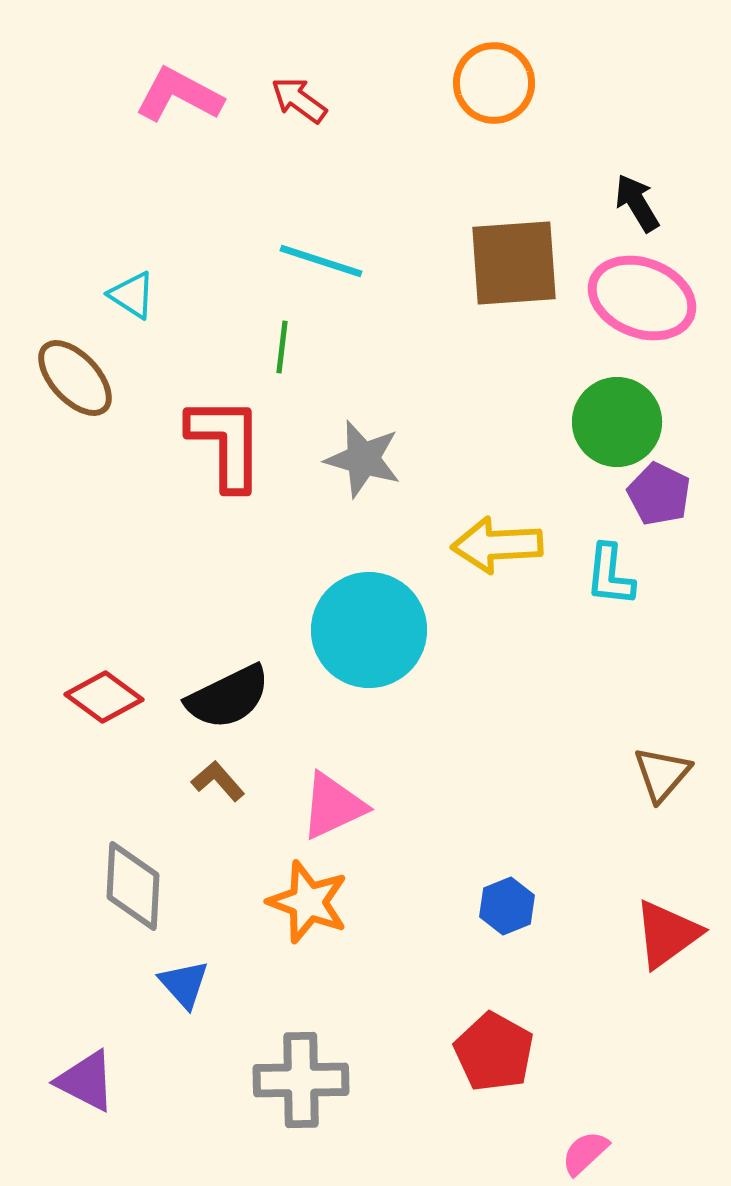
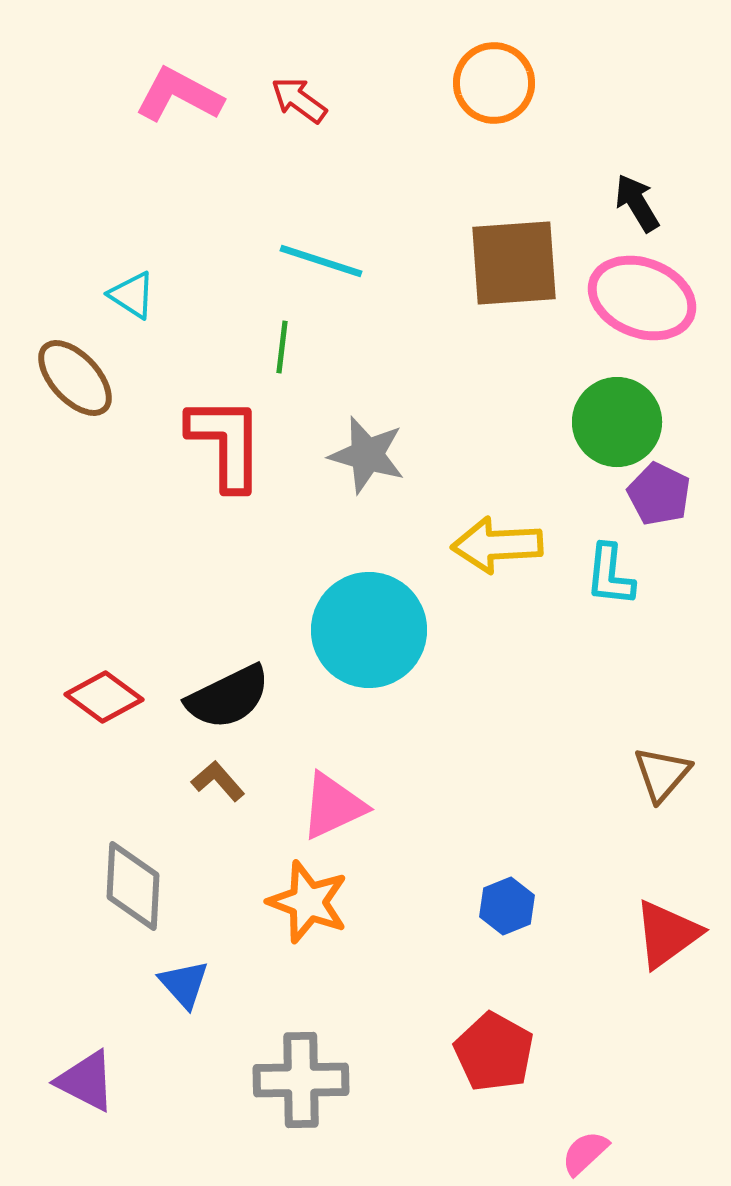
gray star: moved 4 px right, 4 px up
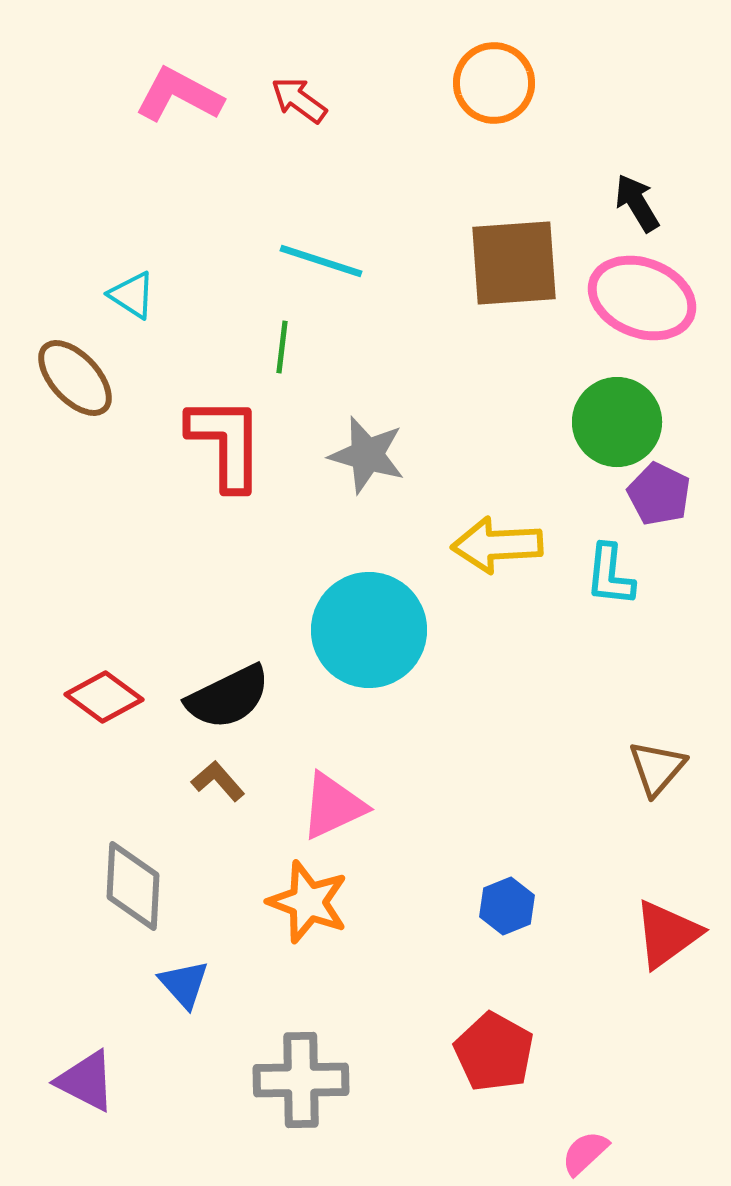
brown triangle: moved 5 px left, 6 px up
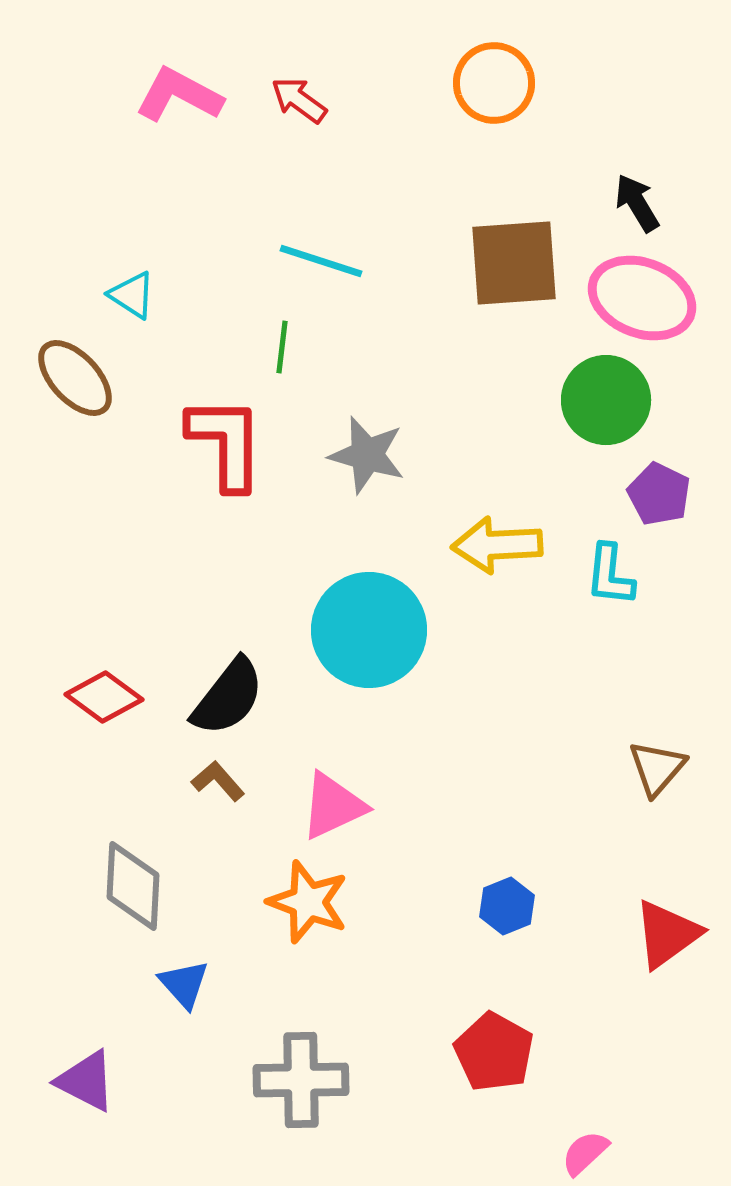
green circle: moved 11 px left, 22 px up
black semicircle: rotated 26 degrees counterclockwise
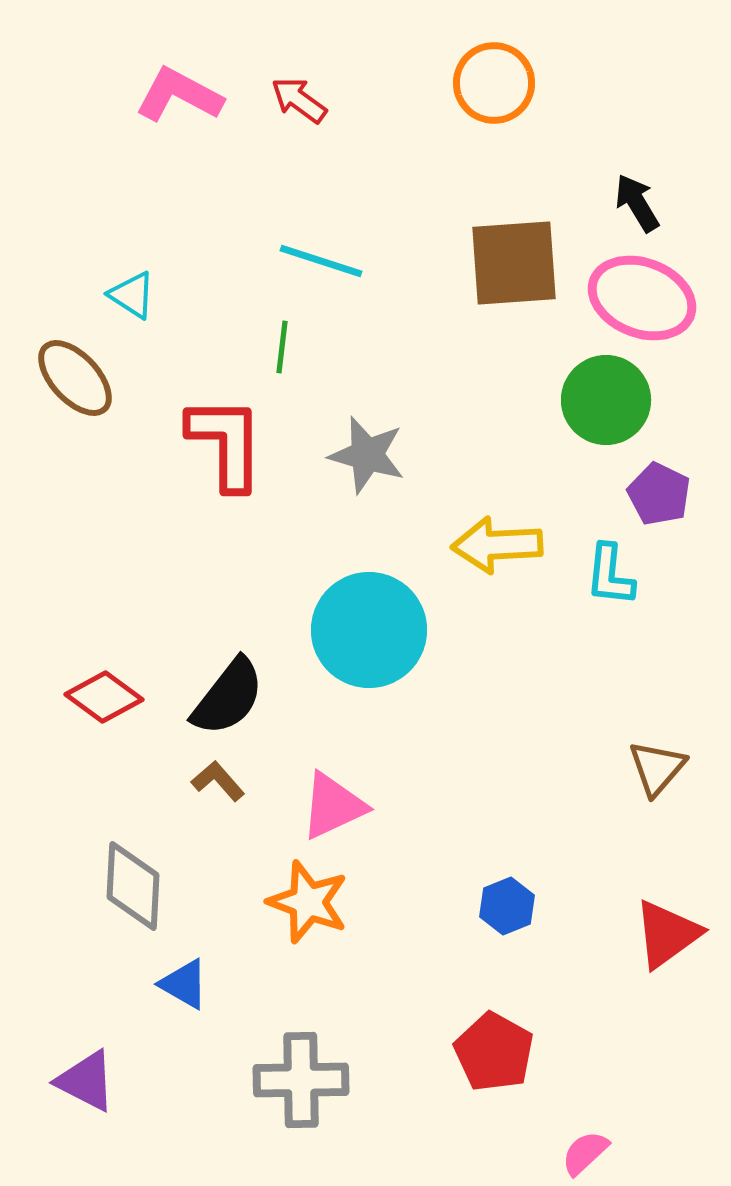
blue triangle: rotated 18 degrees counterclockwise
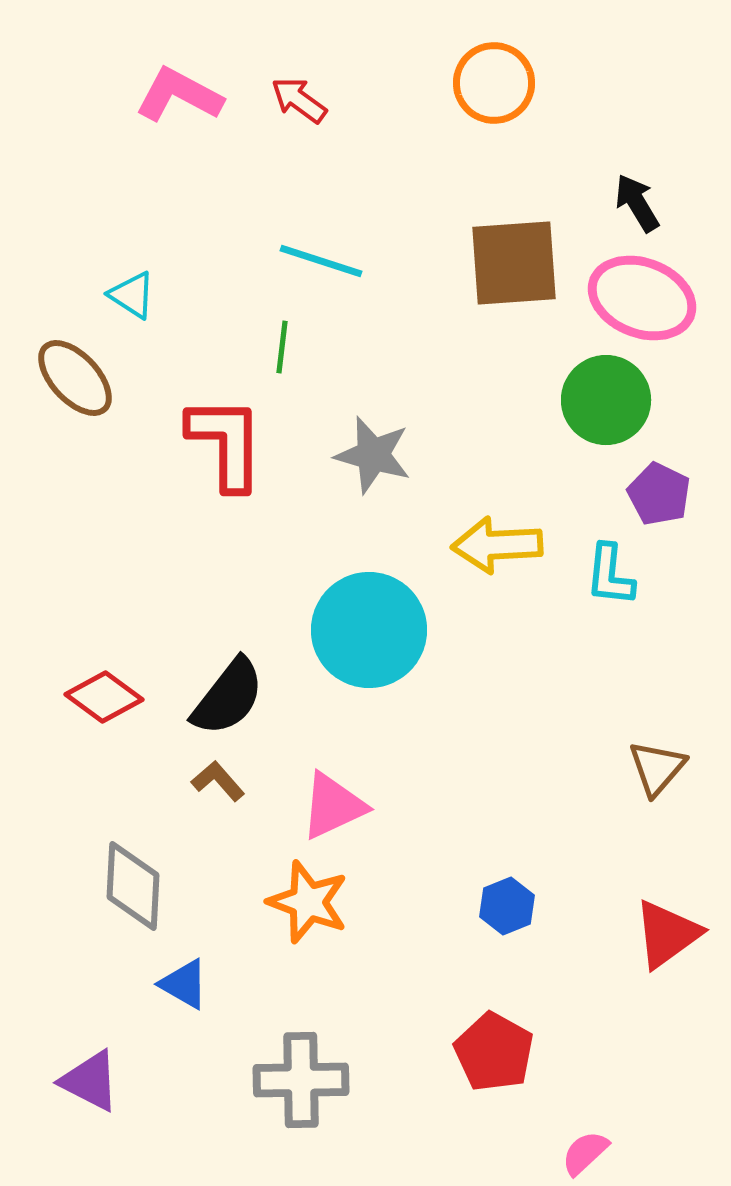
gray star: moved 6 px right
purple triangle: moved 4 px right
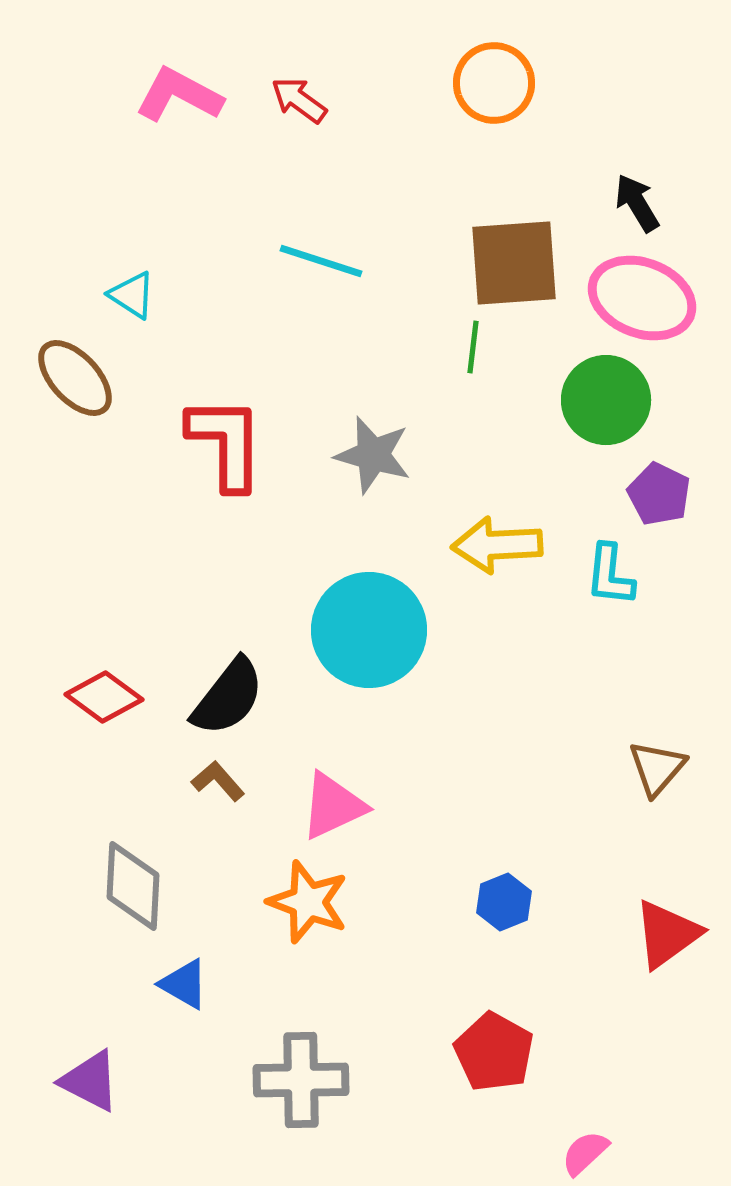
green line: moved 191 px right
blue hexagon: moved 3 px left, 4 px up
